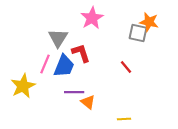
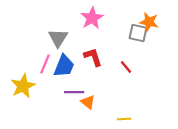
red L-shape: moved 12 px right, 4 px down
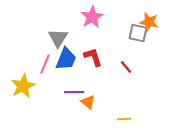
pink star: moved 1 px up
blue trapezoid: moved 2 px right, 7 px up
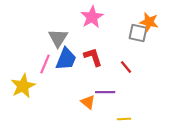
purple line: moved 31 px right
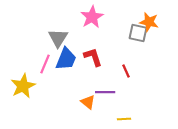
red line: moved 4 px down; rotated 16 degrees clockwise
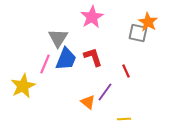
orange star: moved 1 px left; rotated 18 degrees clockwise
purple line: rotated 54 degrees counterclockwise
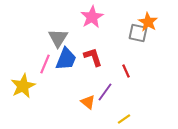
yellow line: rotated 32 degrees counterclockwise
